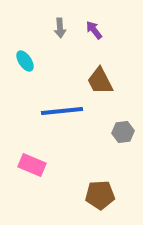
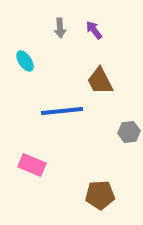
gray hexagon: moved 6 px right
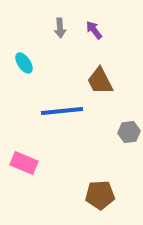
cyan ellipse: moved 1 px left, 2 px down
pink rectangle: moved 8 px left, 2 px up
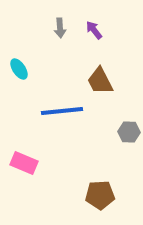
cyan ellipse: moved 5 px left, 6 px down
gray hexagon: rotated 10 degrees clockwise
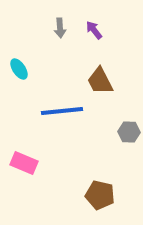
brown pentagon: rotated 16 degrees clockwise
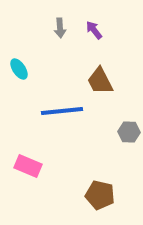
pink rectangle: moved 4 px right, 3 px down
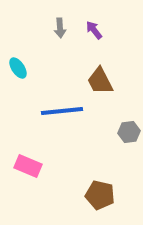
cyan ellipse: moved 1 px left, 1 px up
gray hexagon: rotated 10 degrees counterclockwise
